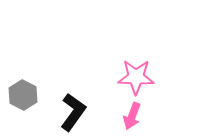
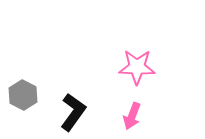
pink star: moved 1 px right, 10 px up
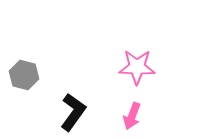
gray hexagon: moved 1 px right, 20 px up; rotated 12 degrees counterclockwise
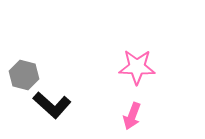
black L-shape: moved 21 px left, 7 px up; rotated 96 degrees clockwise
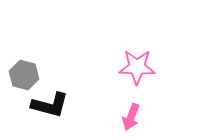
black L-shape: moved 2 px left; rotated 27 degrees counterclockwise
pink arrow: moved 1 px left, 1 px down
